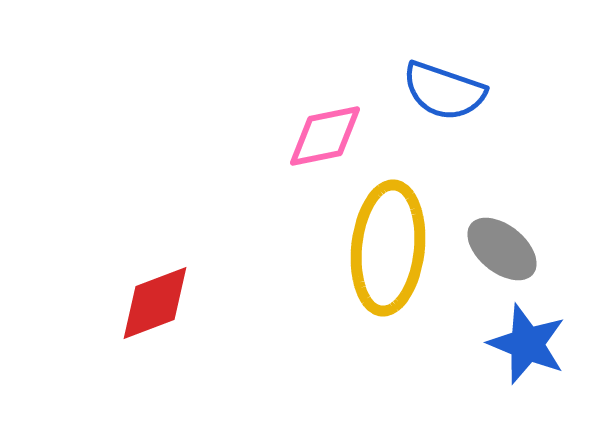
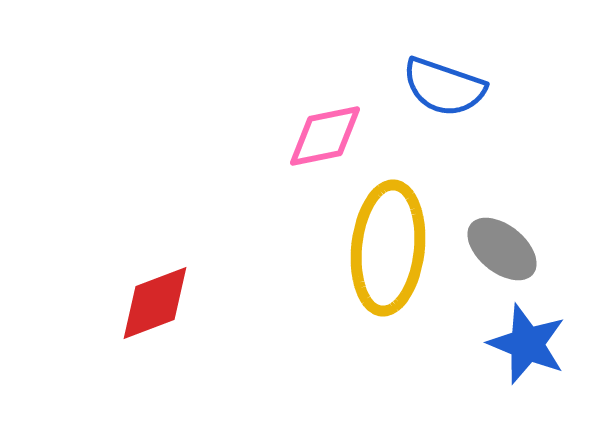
blue semicircle: moved 4 px up
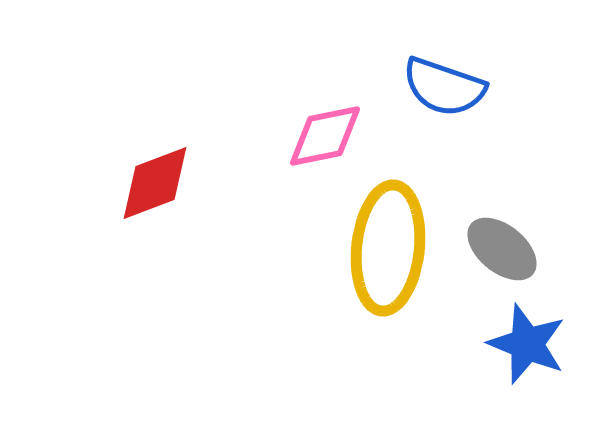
red diamond: moved 120 px up
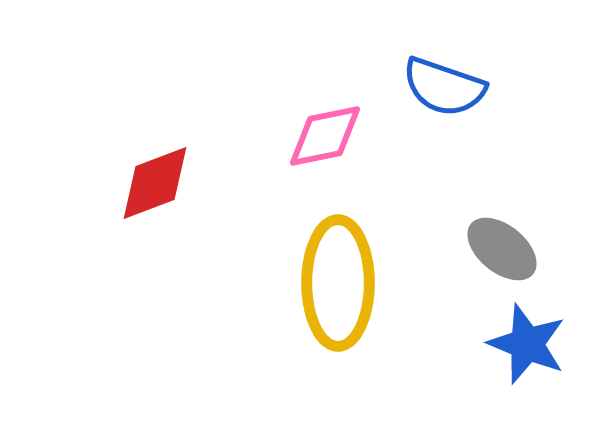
yellow ellipse: moved 50 px left, 35 px down; rotated 6 degrees counterclockwise
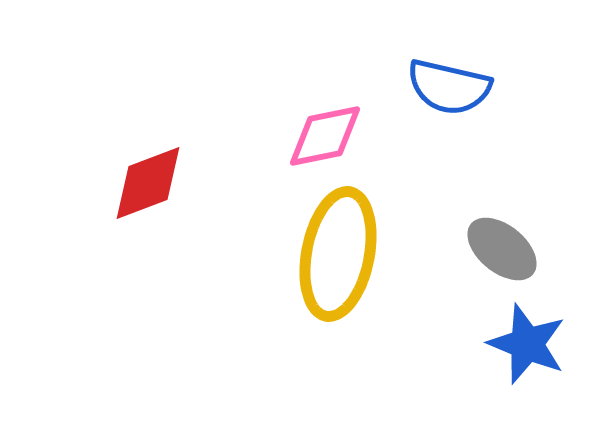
blue semicircle: moved 5 px right; rotated 6 degrees counterclockwise
red diamond: moved 7 px left
yellow ellipse: moved 29 px up; rotated 11 degrees clockwise
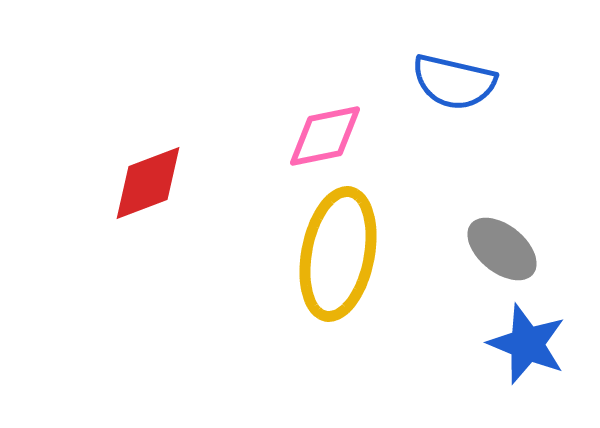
blue semicircle: moved 5 px right, 5 px up
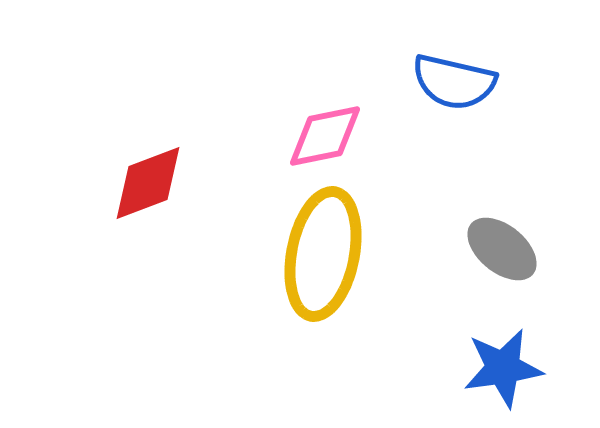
yellow ellipse: moved 15 px left
blue star: moved 24 px left, 24 px down; rotated 30 degrees counterclockwise
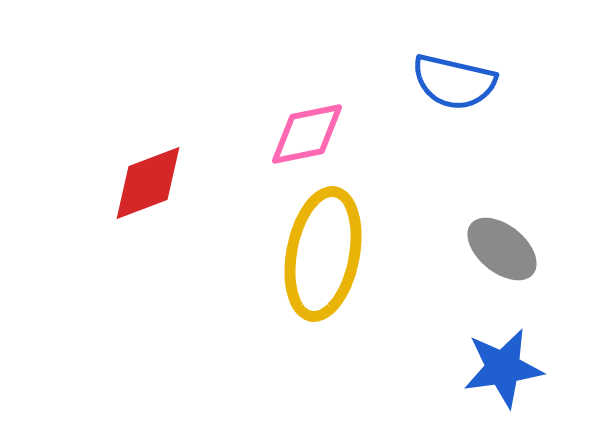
pink diamond: moved 18 px left, 2 px up
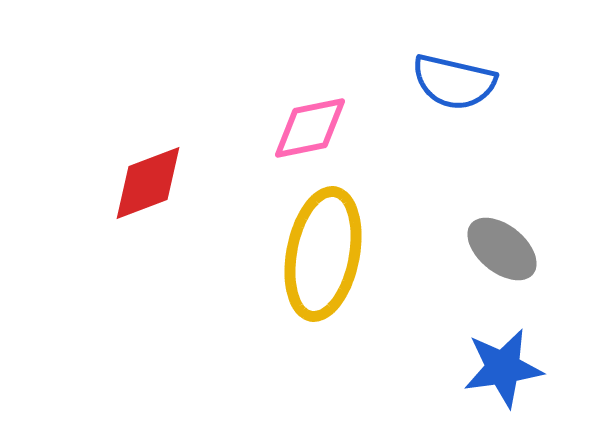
pink diamond: moved 3 px right, 6 px up
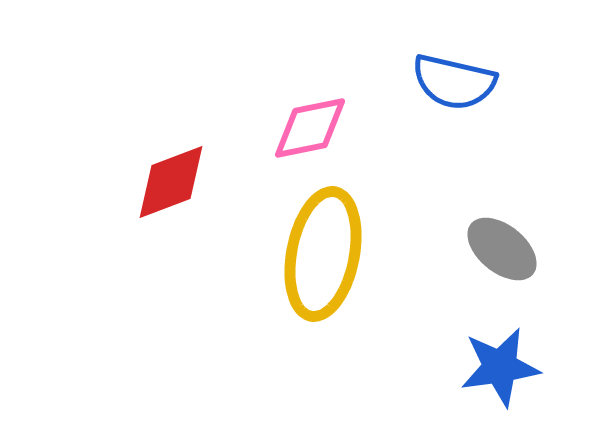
red diamond: moved 23 px right, 1 px up
blue star: moved 3 px left, 1 px up
